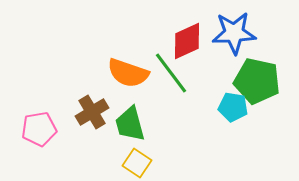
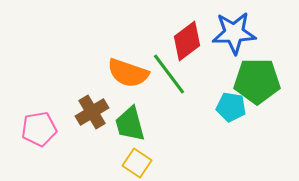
red diamond: rotated 12 degrees counterclockwise
green line: moved 2 px left, 1 px down
green pentagon: rotated 12 degrees counterclockwise
cyan pentagon: moved 2 px left
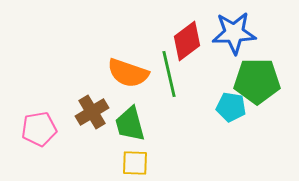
green line: rotated 24 degrees clockwise
yellow square: moved 2 px left; rotated 32 degrees counterclockwise
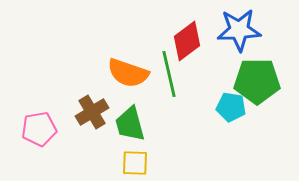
blue star: moved 5 px right, 3 px up
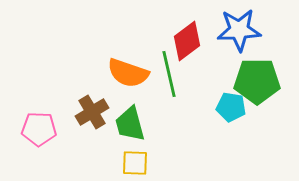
pink pentagon: rotated 12 degrees clockwise
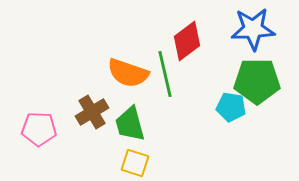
blue star: moved 14 px right, 1 px up
green line: moved 4 px left
yellow square: rotated 16 degrees clockwise
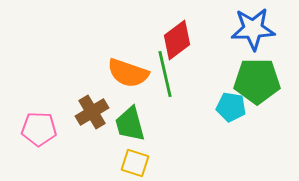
red diamond: moved 10 px left, 1 px up
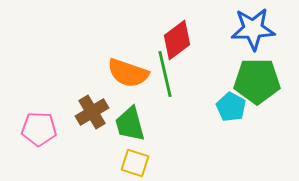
cyan pentagon: rotated 20 degrees clockwise
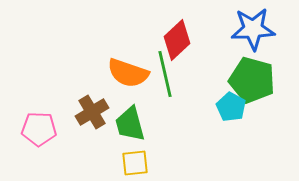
red diamond: rotated 6 degrees counterclockwise
green pentagon: moved 5 px left, 1 px up; rotated 15 degrees clockwise
yellow square: rotated 24 degrees counterclockwise
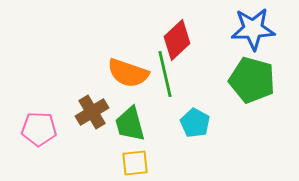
cyan pentagon: moved 36 px left, 16 px down
